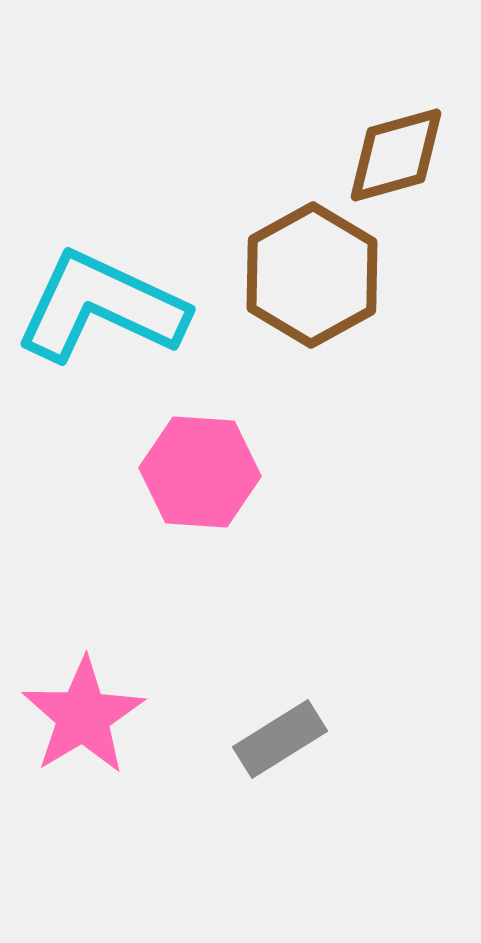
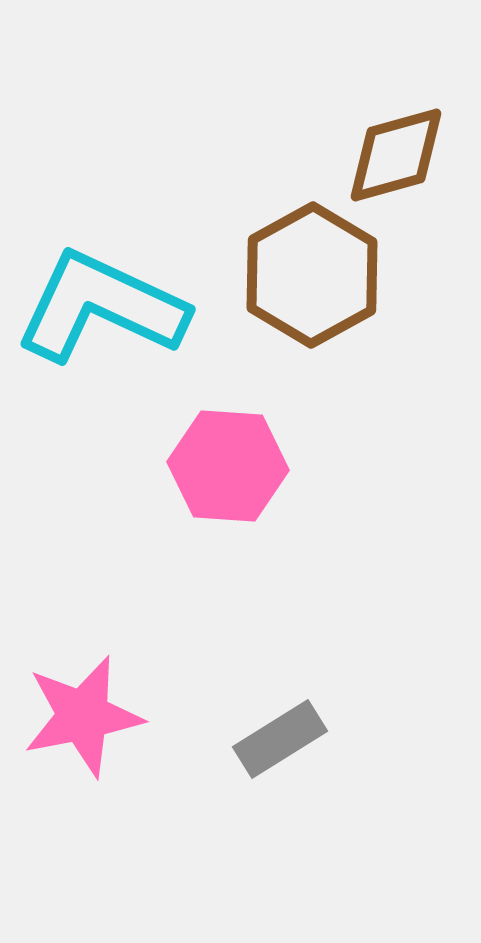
pink hexagon: moved 28 px right, 6 px up
pink star: rotated 20 degrees clockwise
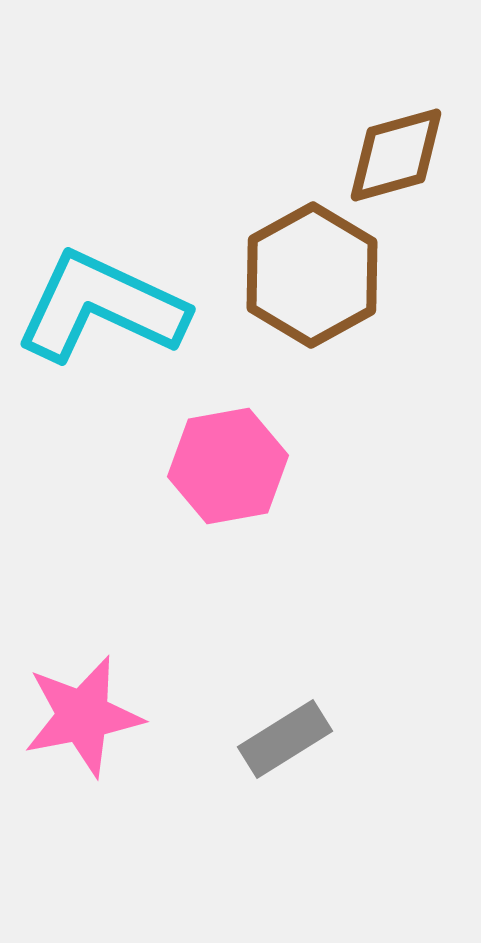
pink hexagon: rotated 14 degrees counterclockwise
gray rectangle: moved 5 px right
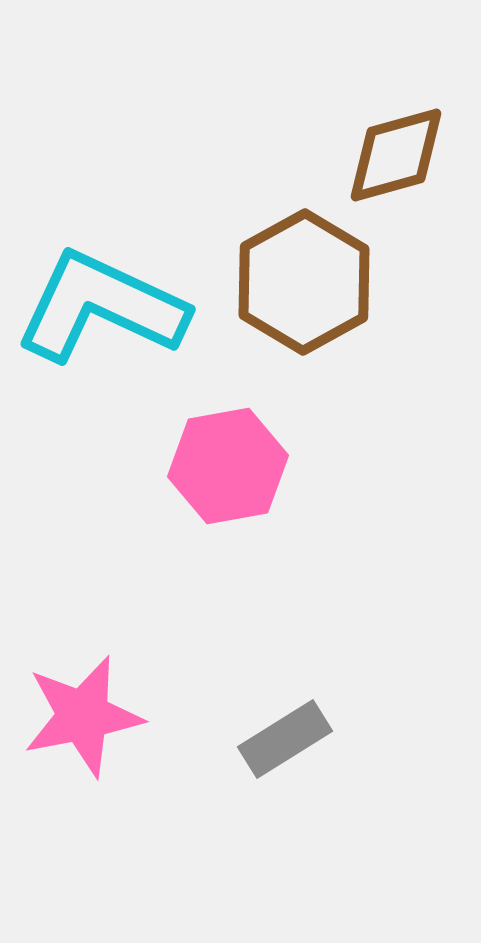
brown hexagon: moved 8 px left, 7 px down
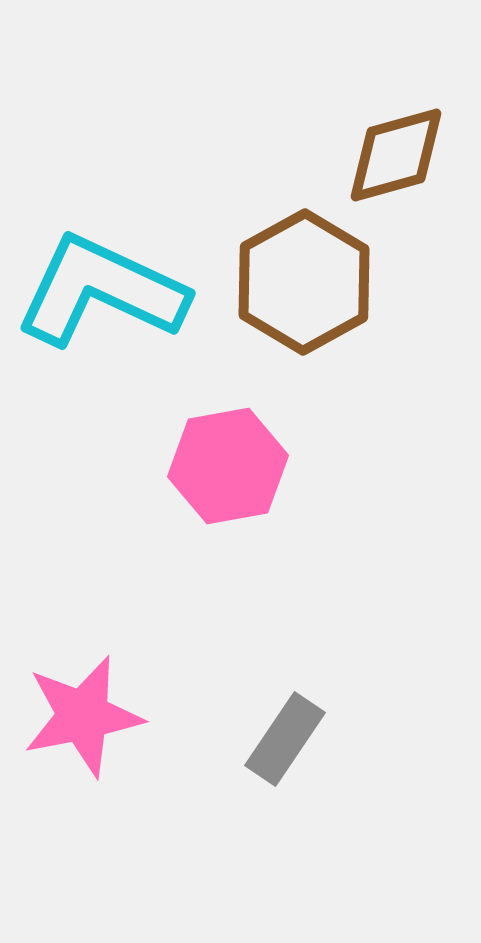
cyan L-shape: moved 16 px up
gray rectangle: rotated 24 degrees counterclockwise
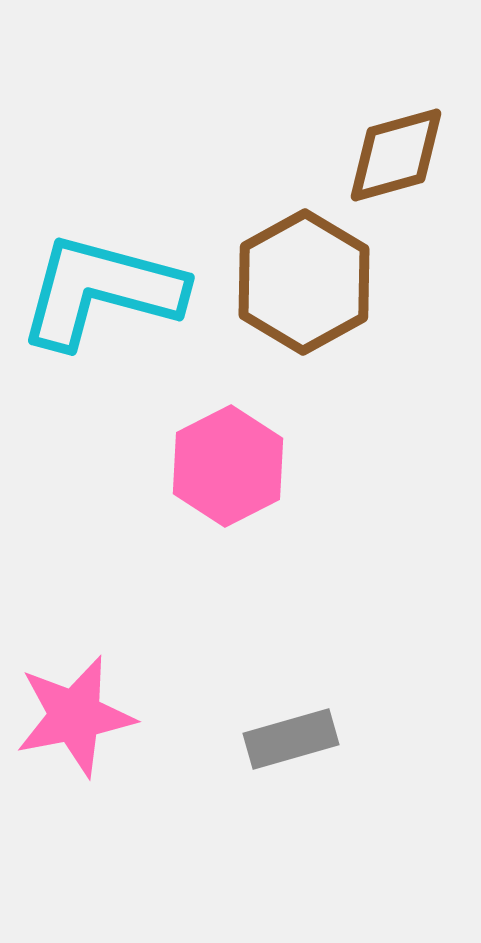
cyan L-shape: rotated 10 degrees counterclockwise
pink hexagon: rotated 17 degrees counterclockwise
pink star: moved 8 px left
gray rectangle: moved 6 px right; rotated 40 degrees clockwise
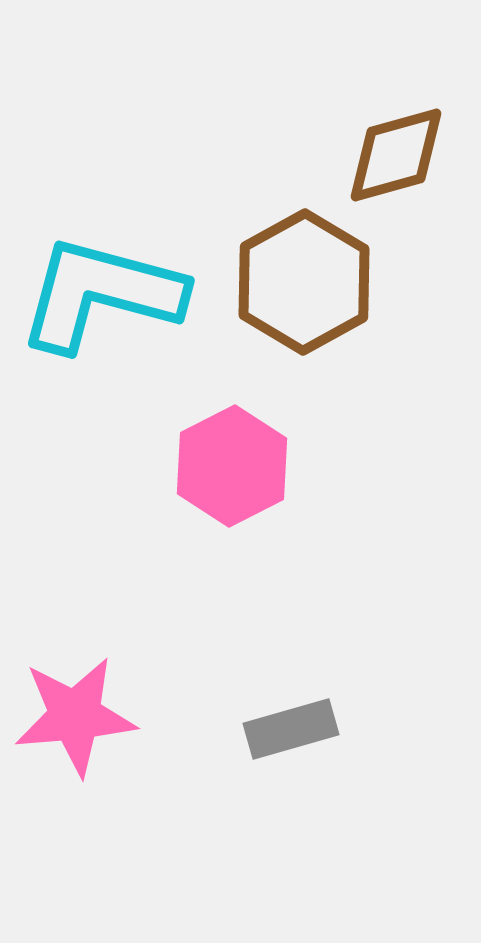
cyan L-shape: moved 3 px down
pink hexagon: moved 4 px right
pink star: rotated 6 degrees clockwise
gray rectangle: moved 10 px up
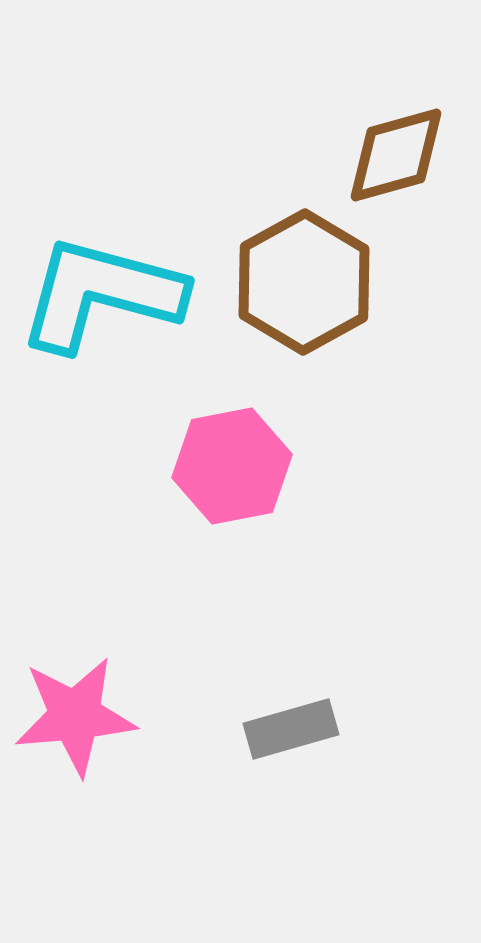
pink hexagon: rotated 16 degrees clockwise
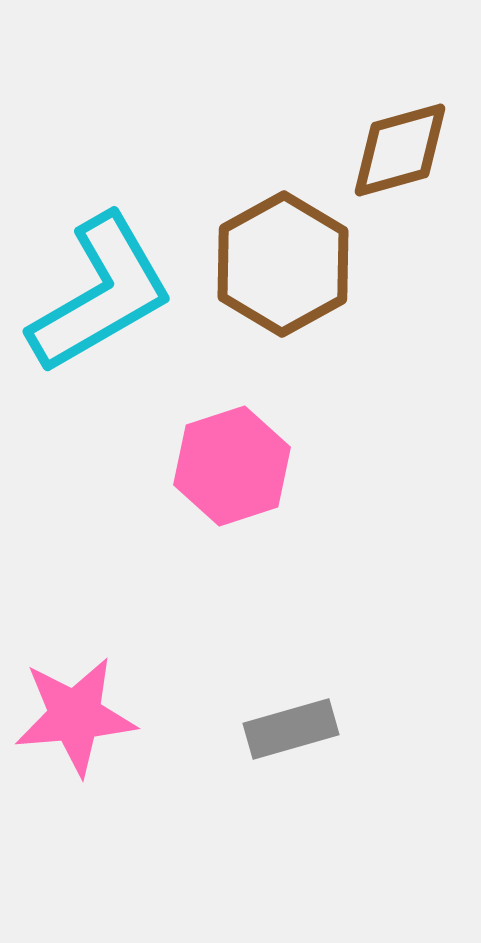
brown diamond: moved 4 px right, 5 px up
brown hexagon: moved 21 px left, 18 px up
cyan L-shape: rotated 135 degrees clockwise
pink hexagon: rotated 7 degrees counterclockwise
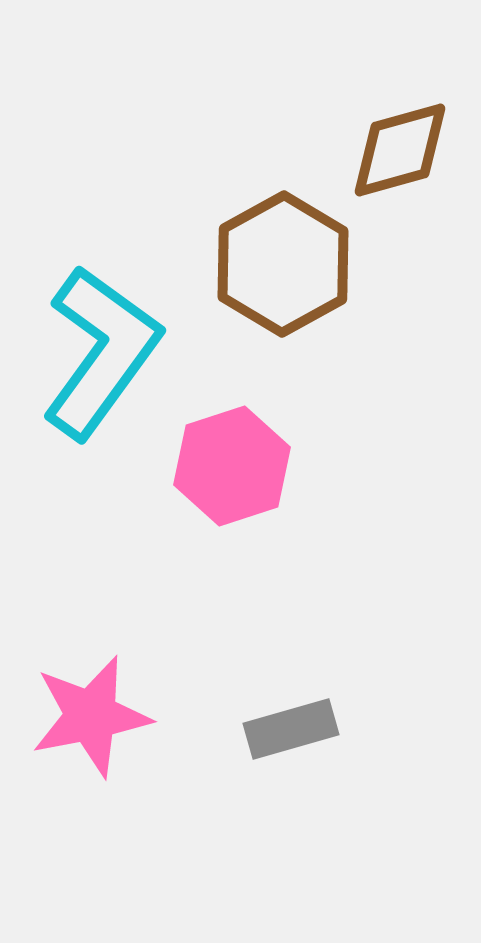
cyan L-shape: moved 58 px down; rotated 24 degrees counterclockwise
pink star: moved 16 px right; rotated 6 degrees counterclockwise
